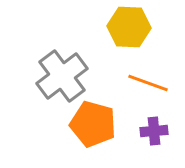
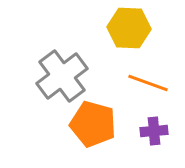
yellow hexagon: moved 1 px down
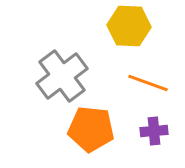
yellow hexagon: moved 2 px up
orange pentagon: moved 2 px left, 5 px down; rotated 9 degrees counterclockwise
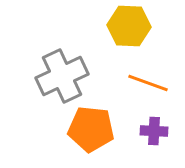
gray cross: rotated 12 degrees clockwise
purple cross: rotated 8 degrees clockwise
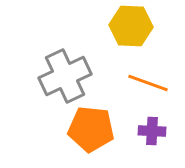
yellow hexagon: moved 2 px right
gray cross: moved 3 px right
purple cross: moved 2 px left
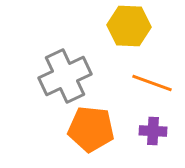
yellow hexagon: moved 2 px left
orange line: moved 4 px right
purple cross: moved 1 px right
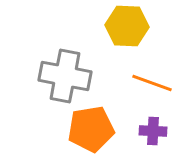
yellow hexagon: moved 2 px left
gray cross: rotated 36 degrees clockwise
orange pentagon: rotated 15 degrees counterclockwise
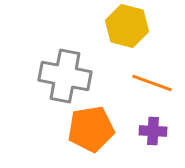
yellow hexagon: rotated 12 degrees clockwise
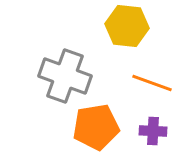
yellow hexagon: rotated 9 degrees counterclockwise
gray cross: rotated 9 degrees clockwise
orange pentagon: moved 5 px right, 2 px up
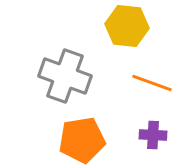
orange pentagon: moved 14 px left, 13 px down
purple cross: moved 4 px down
